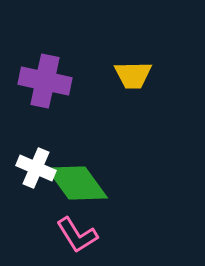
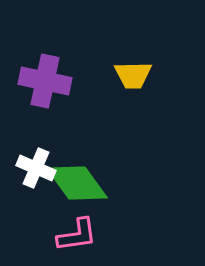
pink L-shape: rotated 66 degrees counterclockwise
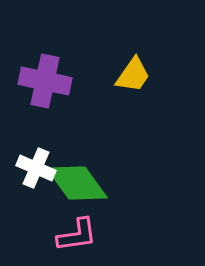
yellow trapezoid: rotated 54 degrees counterclockwise
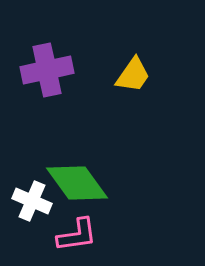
purple cross: moved 2 px right, 11 px up; rotated 24 degrees counterclockwise
white cross: moved 4 px left, 33 px down
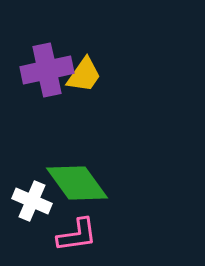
yellow trapezoid: moved 49 px left
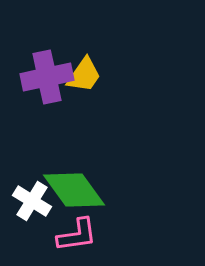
purple cross: moved 7 px down
green diamond: moved 3 px left, 7 px down
white cross: rotated 9 degrees clockwise
